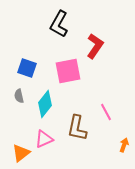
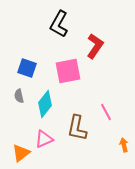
orange arrow: rotated 32 degrees counterclockwise
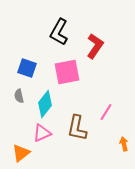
black L-shape: moved 8 px down
pink square: moved 1 px left, 1 px down
pink line: rotated 60 degrees clockwise
pink triangle: moved 2 px left, 6 px up
orange arrow: moved 1 px up
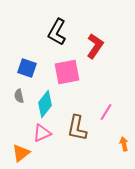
black L-shape: moved 2 px left
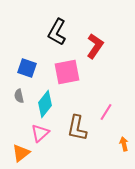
pink triangle: moved 2 px left; rotated 18 degrees counterclockwise
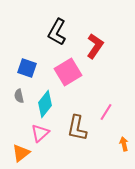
pink square: moved 1 px right; rotated 20 degrees counterclockwise
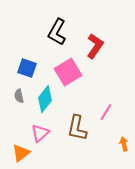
cyan diamond: moved 5 px up
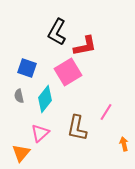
red L-shape: moved 10 px left; rotated 45 degrees clockwise
orange triangle: rotated 12 degrees counterclockwise
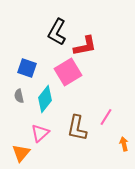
pink line: moved 5 px down
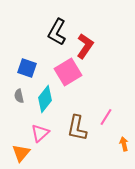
red L-shape: rotated 45 degrees counterclockwise
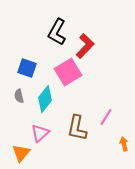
red L-shape: rotated 10 degrees clockwise
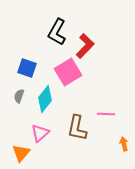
gray semicircle: rotated 32 degrees clockwise
pink line: moved 3 px up; rotated 60 degrees clockwise
